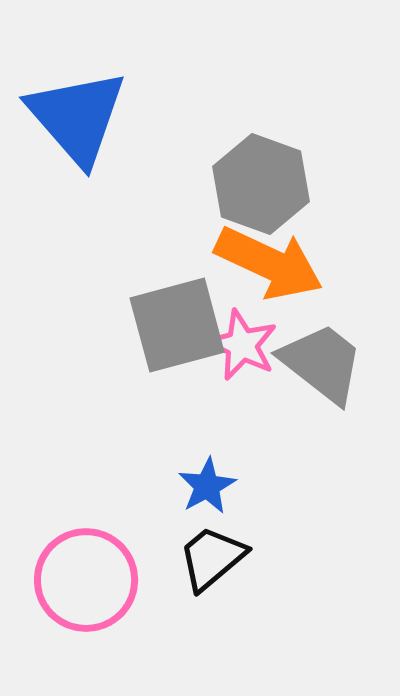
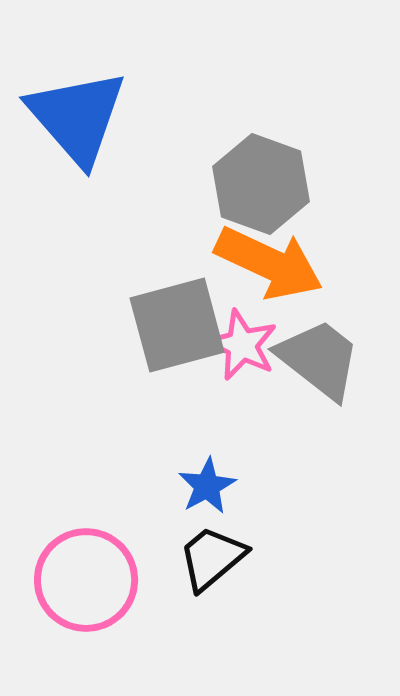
gray trapezoid: moved 3 px left, 4 px up
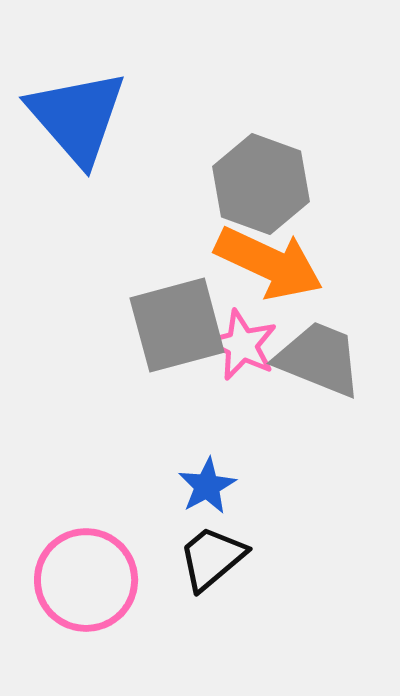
gray trapezoid: rotated 16 degrees counterclockwise
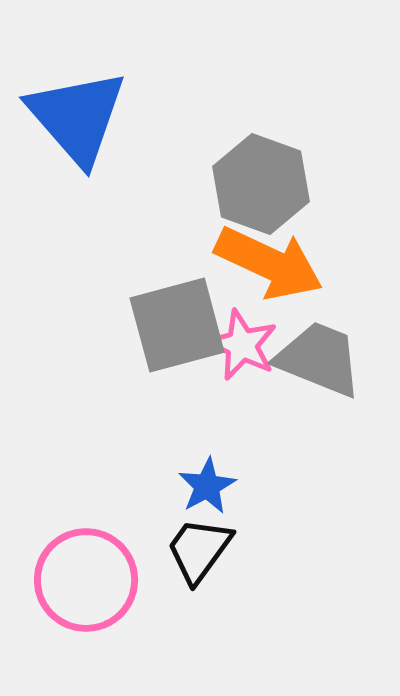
black trapezoid: moved 13 px left, 8 px up; rotated 14 degrees counterclockwise
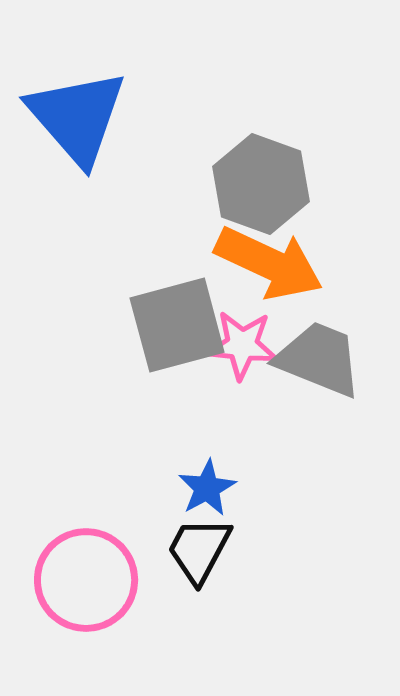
pink star: rotated 20 degrees counterclockwise
blue star: moved 2 px down
black trapezoid: rotated 8 degrees counterclockwise
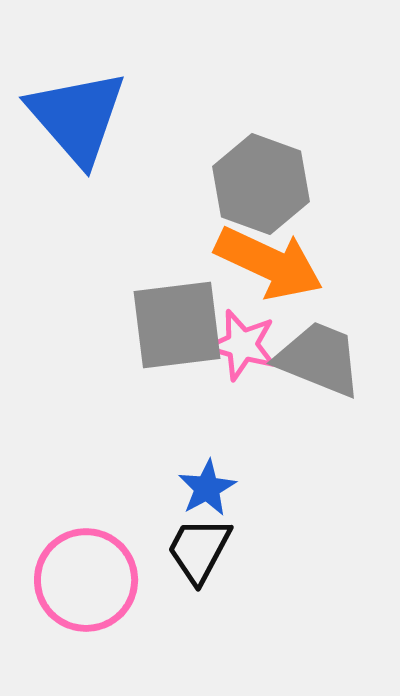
gray square: rotated 8 degrees clockwise
pink star: rotated 10 degrees clockwise
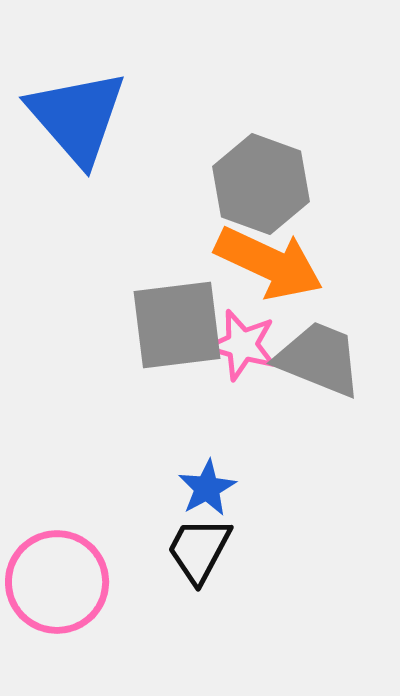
pink circle: moved 29 px left, 2 px down
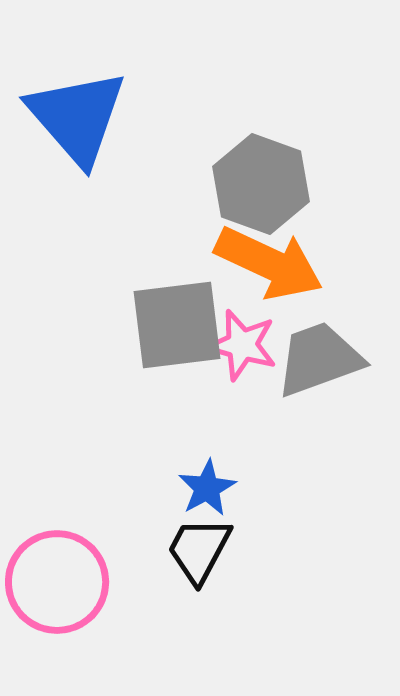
gray trapezoid: rotated 42 degrees counterclockwise
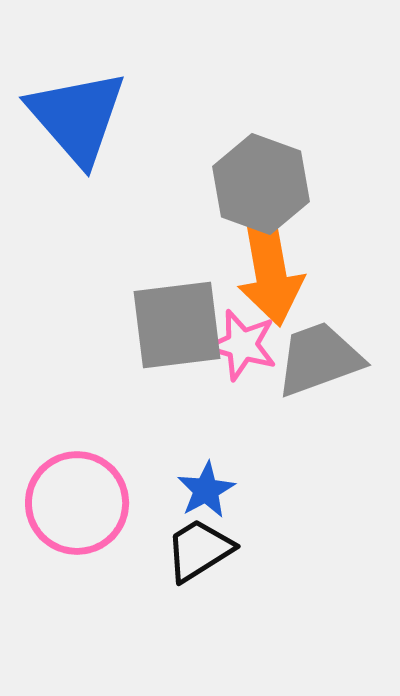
orange arrow: moved 1 px right, 7 px down; rotated 55 degrees clockwise
blue star: moved 1 px left, 2 px down
black trapezoid: rotated 30 degrees clockwise
pink circle: moved 20 px right, 79 px up
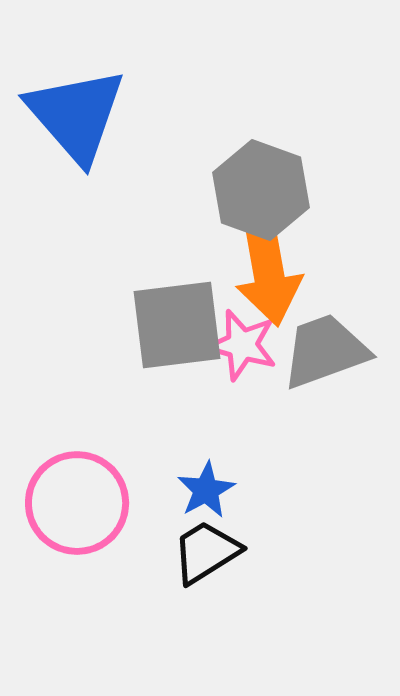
blue triangle: moved 1 px left, 2 px up
gray hexagon: moved 6 px down
orange arrow: moved 2 px left
gray trapezoid: moved 6 px right, 8 px up
black trapezoid: moved 7 px right, 2 px down
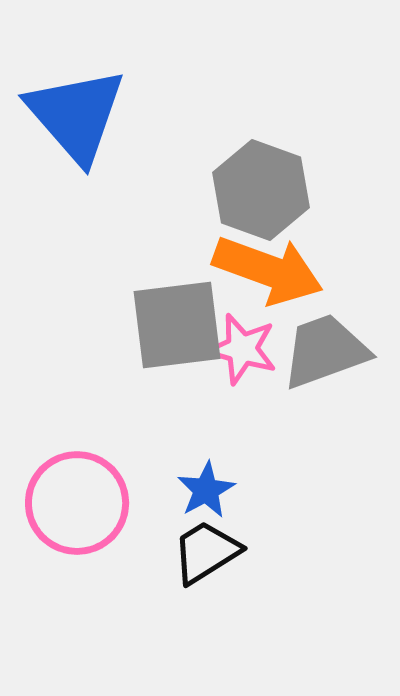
orange arrow: rotated 60 degrees counterclockwise
pink star: moved 4 px down
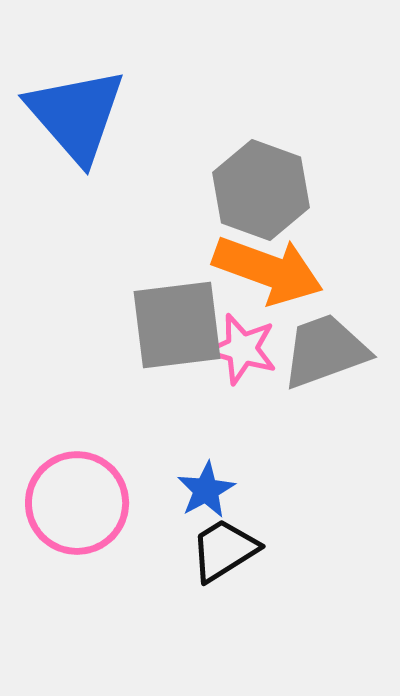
black trapezoid: moved 18 px right, 2 px up
